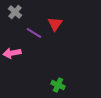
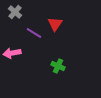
green cross: moved 19 px up
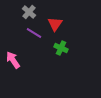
gray cross: moved 14 px right
pink arrow: moved 1 px right, 7 px down; rotated 66 degrees clockwise
green cross: moved 3 px right, 18 px up
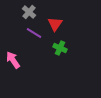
green cross: moved 1 px left
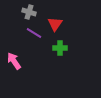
gray cross: rotated 24 degrees counterclockwise
green cross: rotated 24 degrees counterclockwise
pink arrow: moved 1 px right, 1 px down
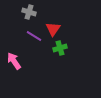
red triangle: moved 2 px left, 5 px down
purple line: moved 3 px down
green cross: rotated 16 degrees counterclockwise
